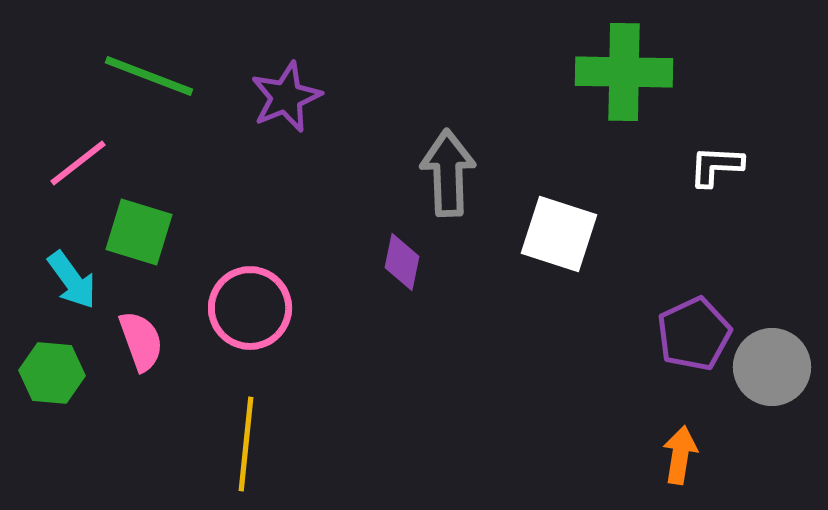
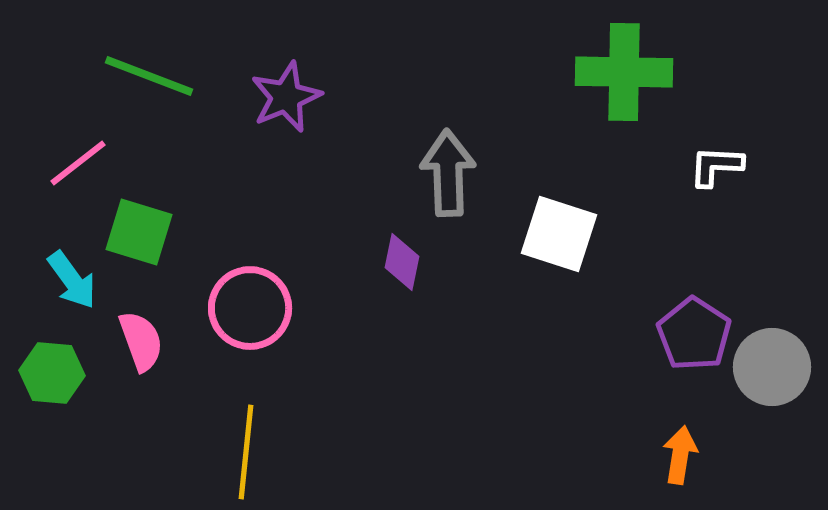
purple pentagon: rotated 14 degrees counterclockwise
yellow line: moved 8 px down
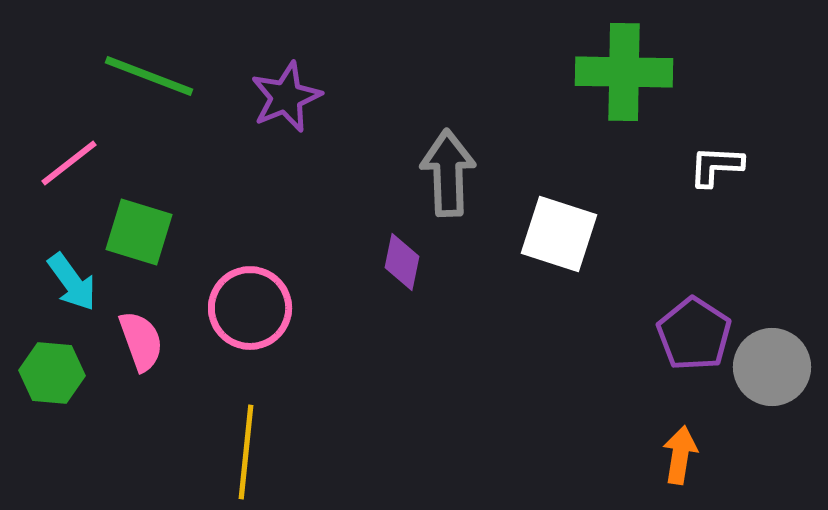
pink line: moved 9 px left
cyan arrow: moved 2 px down
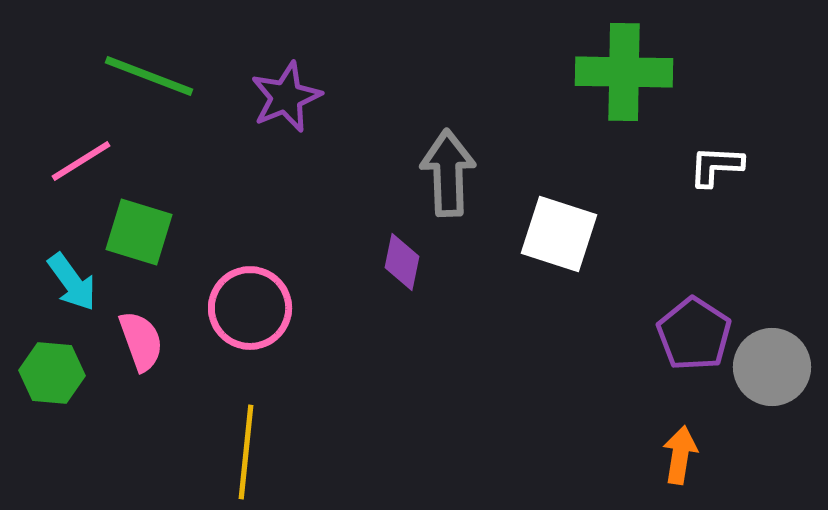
pink line: moved 12 px right, 2 px up; rotated 6 degrees clockwise
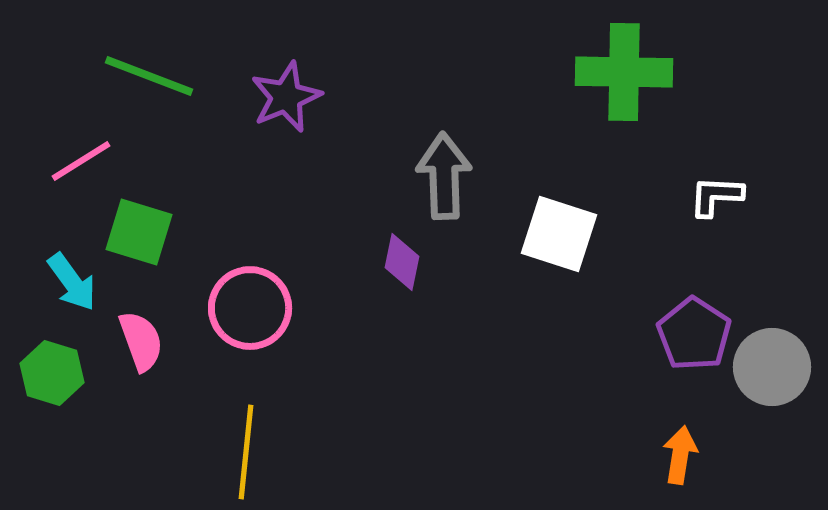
white L-shape: moved 30 px down
gray arrow: moved 4 px left, 3 px down
green hexagon: rotated 12 degrees clockwise
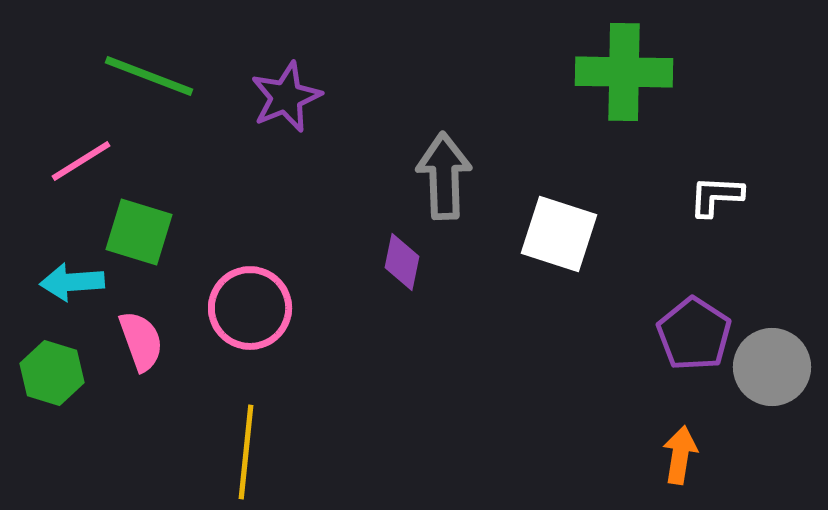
cyan arrow: rotated 122 degrees clockwise
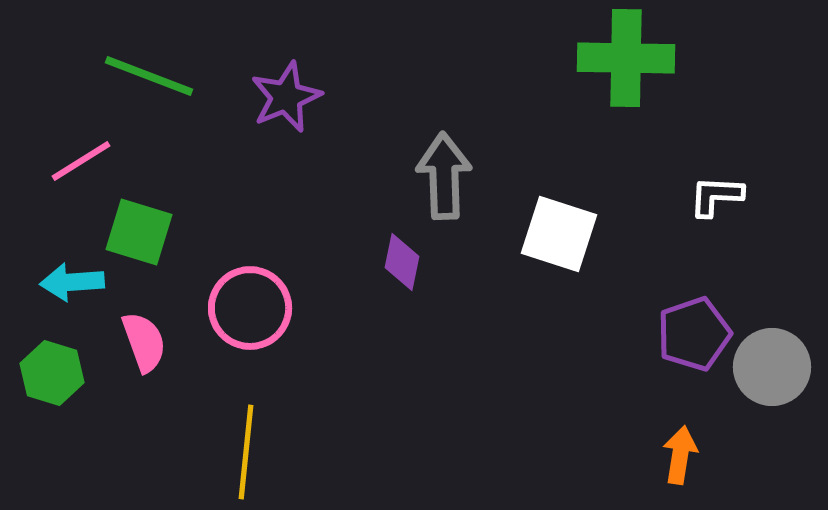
green cross: moved 2 px right, 14 px up
purple pentagon: rotated 20 degrees clockwise
pink semicircle: moved 3 px right, 1 px down
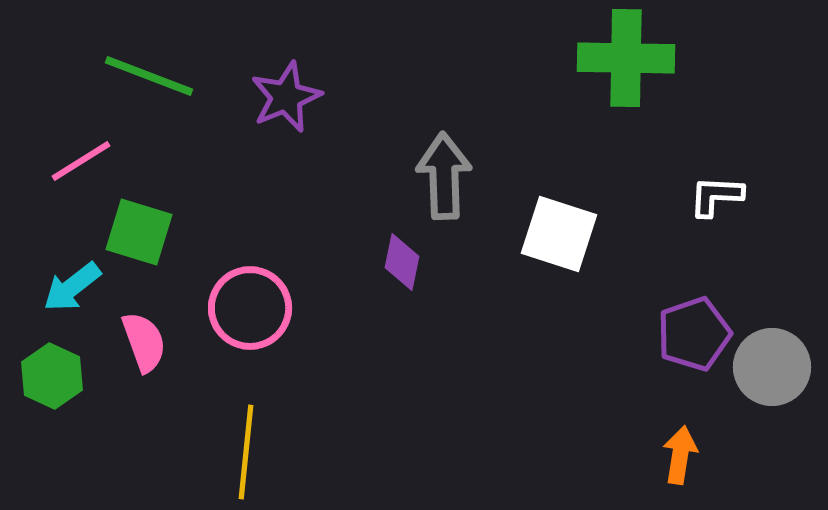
cyan arrow: moved 5 px down; rotated 34 degrees counterclockwise
green hexagon: moved 3 px down; rotated 8 degrees clockwise
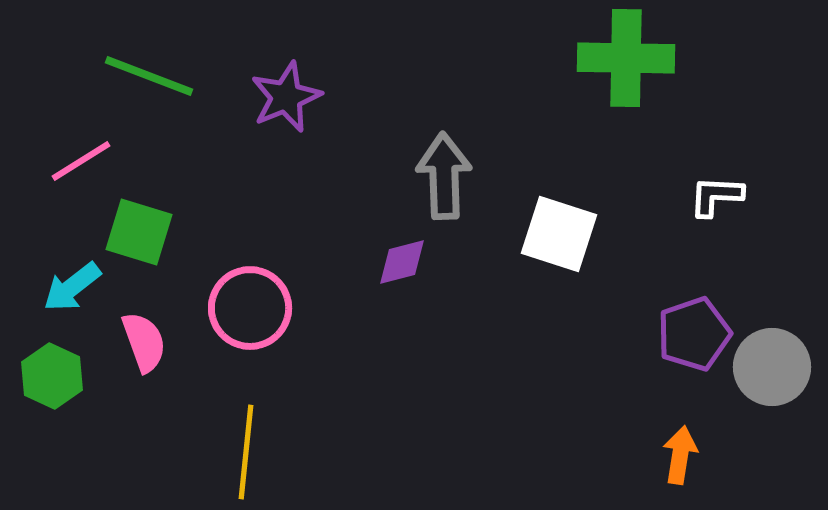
purple diamond: rotated 64 degrees clockwise
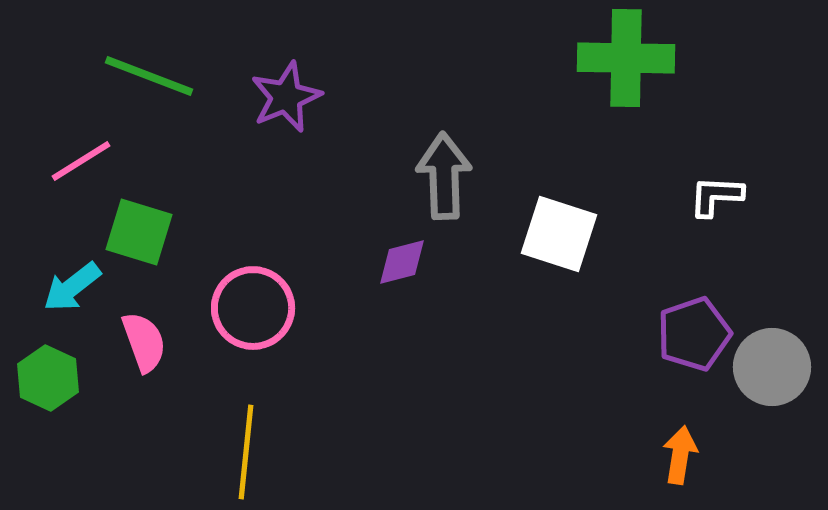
pink circle: moved 3 px right
green hexagon: moved 4 px left, 2 px down
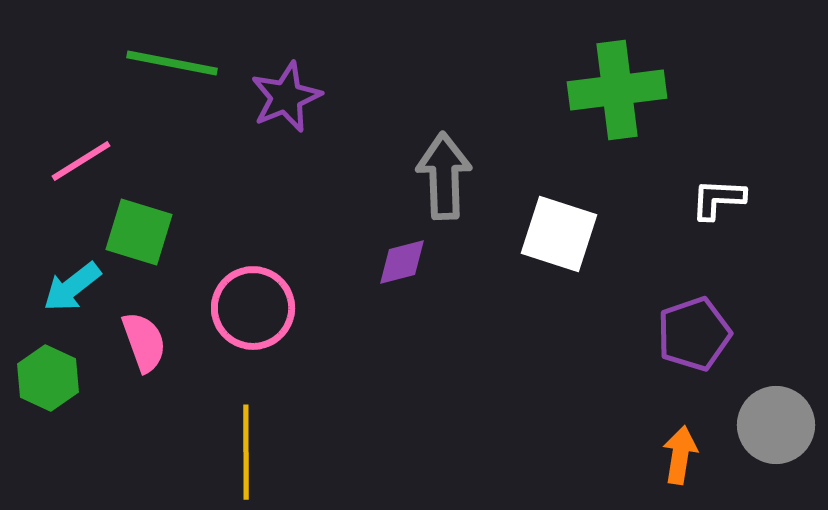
green cross: moved 9 px left, 32 px down; rotated 8 degrees counterclockwise
green line: moved 23 px right, 13 px up; rotated 10 degrees counterclockwise
white L-shape: moved 2 px right, 3 px down
gray circle: moved 4 px right, 58 px down
yellow line: rotated 6 degrees counterclockwise
